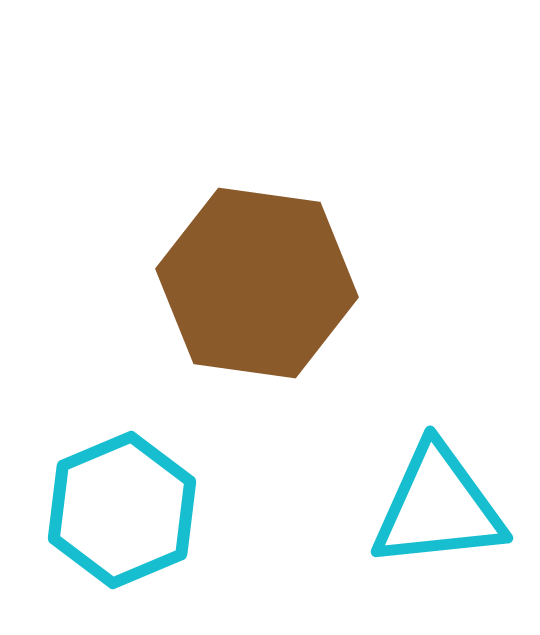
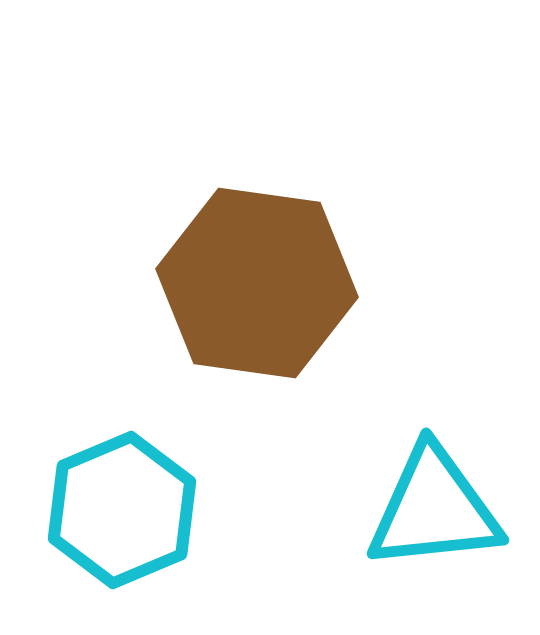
cyan triangle: moved 4 px left, 2 px down
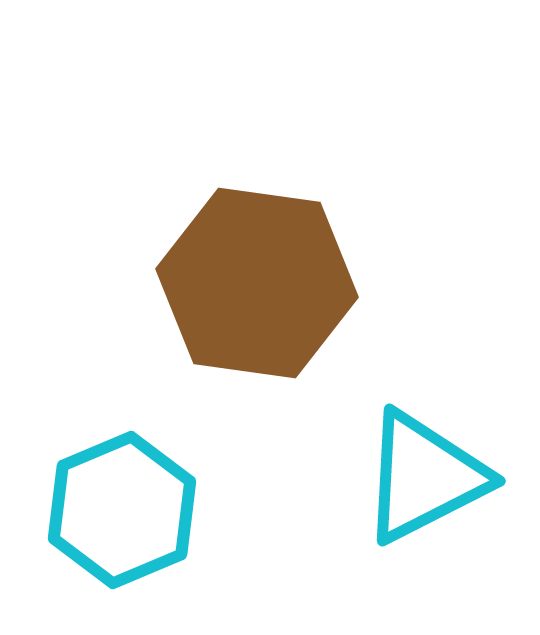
cyan triangle: moved 10 px left, 32 px up; rotated 21 degrees counterclockwise
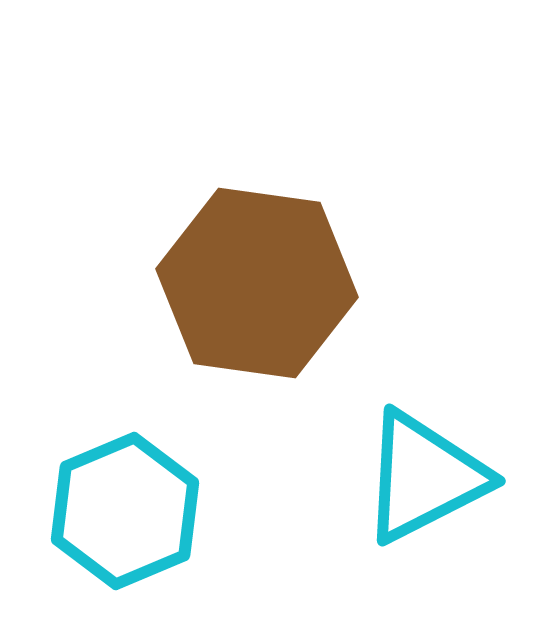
cyan hexagon: moved 3 px right, 1 px down
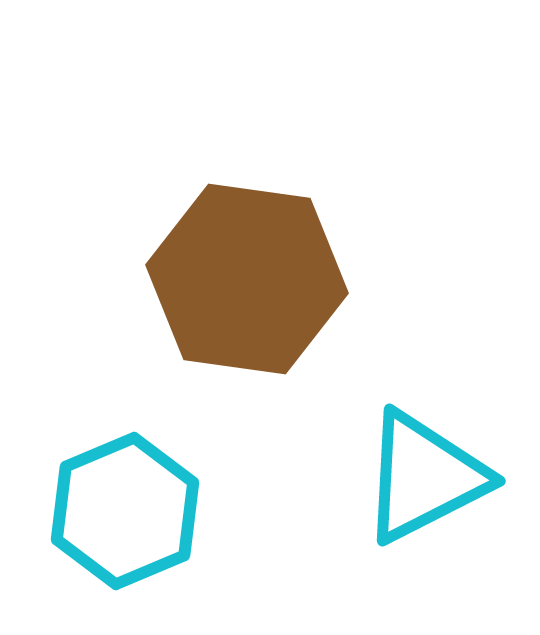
brown hexagon: moved 10 px left, 4 px up
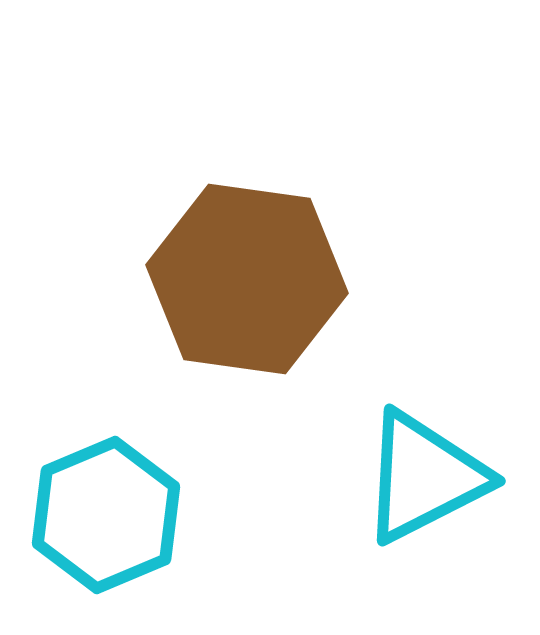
cyan hexagon: moved 19 px left, 4 px down
